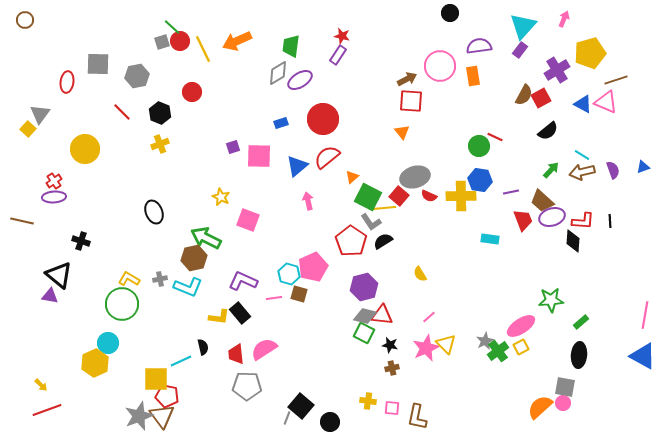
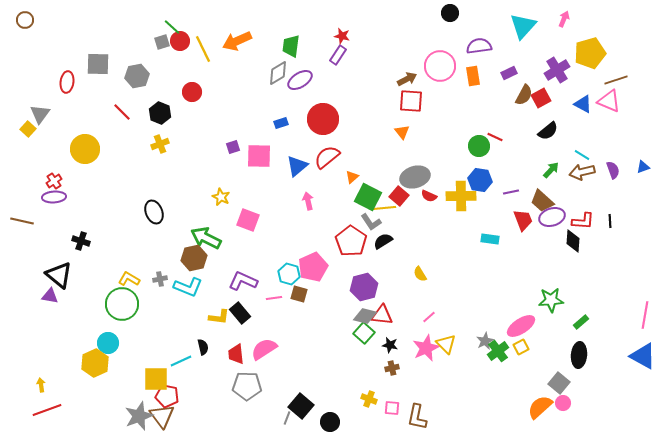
purple rectangle at (520, 50): moved 11 px left, 23 px down; rotated 28 degrees clockwise
pink triangle at (606, 102): moved 3 px right, 1 px up
green square at (364, 333): rotated 15 degrees clockwise
yellow arrow at (41, 385): rotated 144 degrees counterclockwise
gray square at (565, 387): moved 6 px left, 4 px up; rotated 30 degrees clockwise
yellow cross at (368, 401): moved 1 px right, 2 px up; rotated 14 degrees clockwise
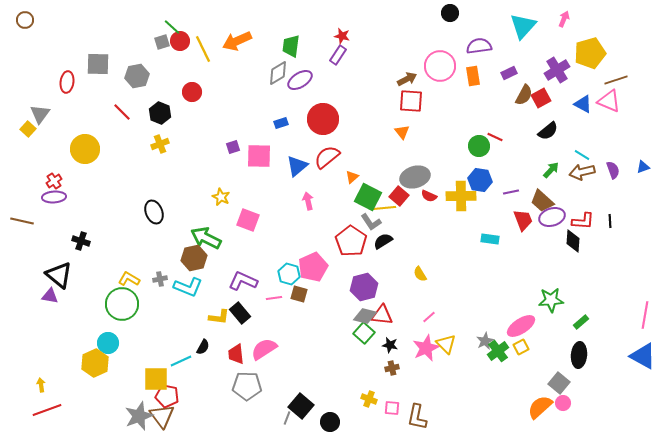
black semicircle at (203, 347): rotated 42 degrees clockwise
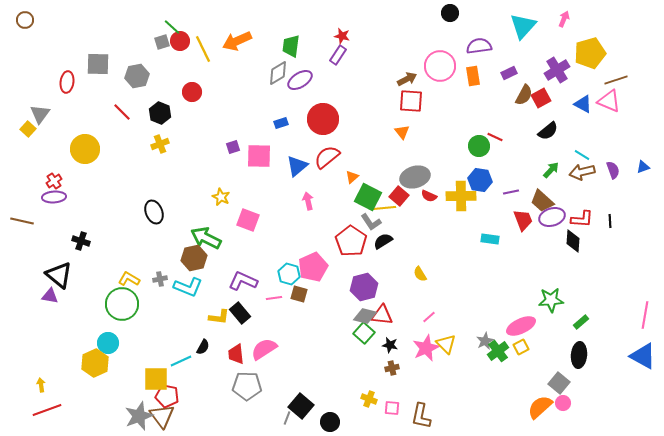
red L-shape at (583, 221): moved 1 px left, 2 px up
pink ellipse at (521, 326): rotated 8 degrees clockwise
brown L-shape at (417, 417): moved 4 px right, 1 px up
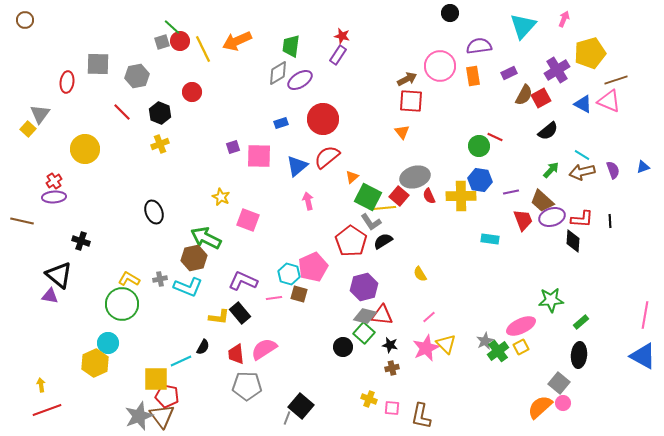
red semicircle at (429, 196): rotated 42 degrees clockwise
black circle at (330, 422): moved 13 px right, 75 px up
